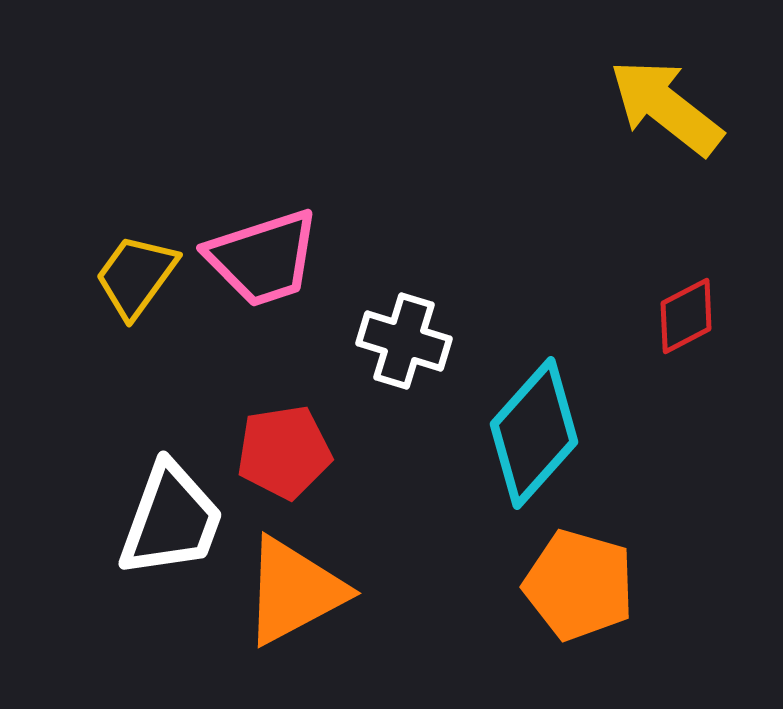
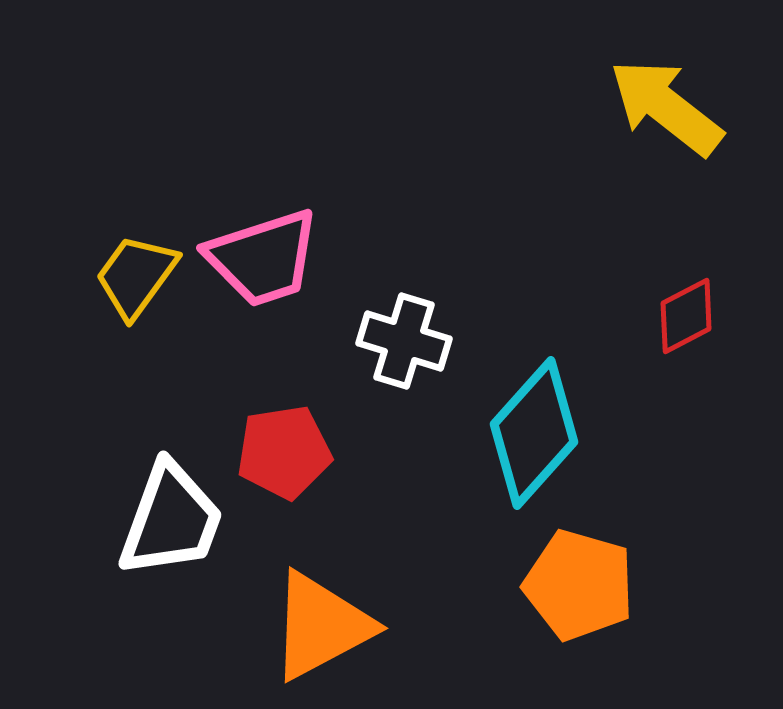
orange triangle: moved 27 px right, 35 px down
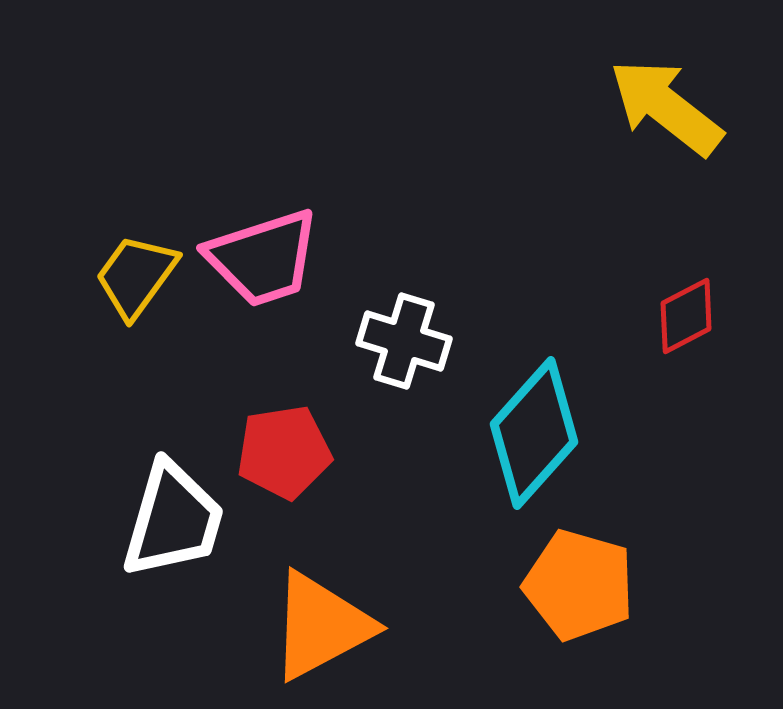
white trapezoid: moved 2 px right; rotated 4 degrees counterclockwise
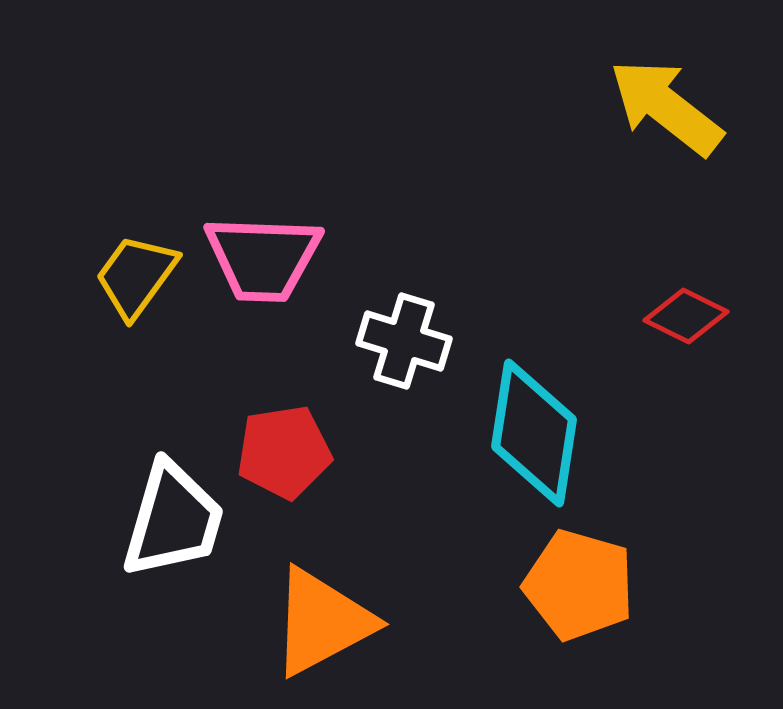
pink trapezoid: rotated 20 degrees clockwise
red diamond: rotated 54 degrees clockwise
cyan diamond: rotated 33 degrees counterclockwise
orange triangle: moved 1 px right, 4 px up
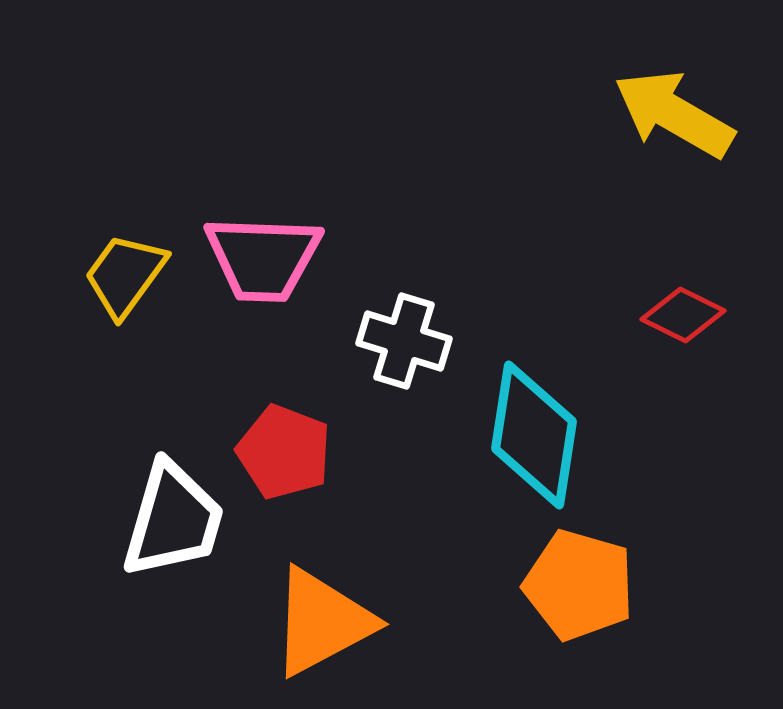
yellow arrow: moved 8 px right, 7 px down; rotated 8 degrees counterclockwise
yellow trapezoid: moved 11 px left, 1 px up
red diamond: moved 3 px left, 1 px up
cyan diamond: moved 2 px down
red pentagon: rotated 30 degrees clockwise
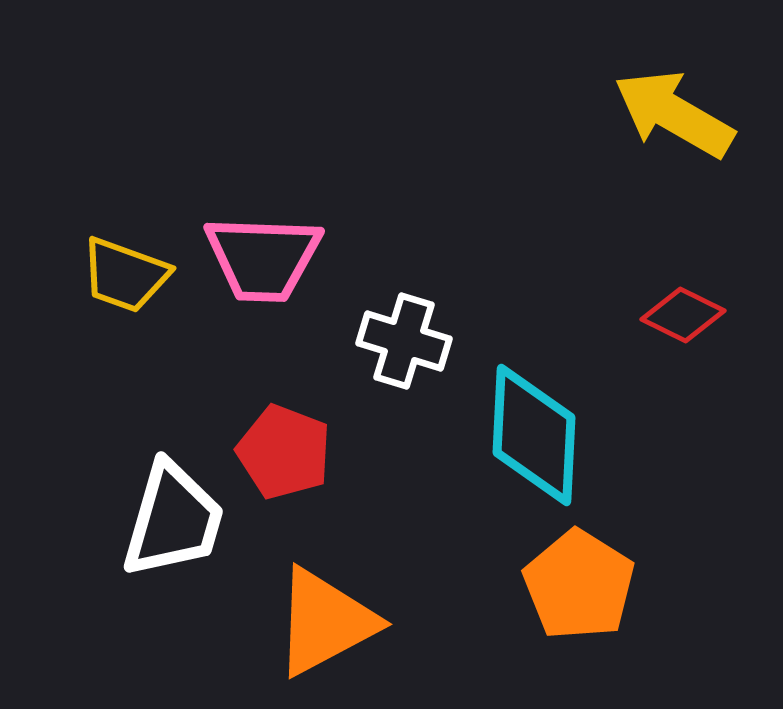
yellow trapezoid: rotated 106 degrees counterclockwise
cyan diamond: rotated 6 degrees counterclockwise
orange pentagon: rotated 16 degrees clockwise
orange triangle: moved 3 px right
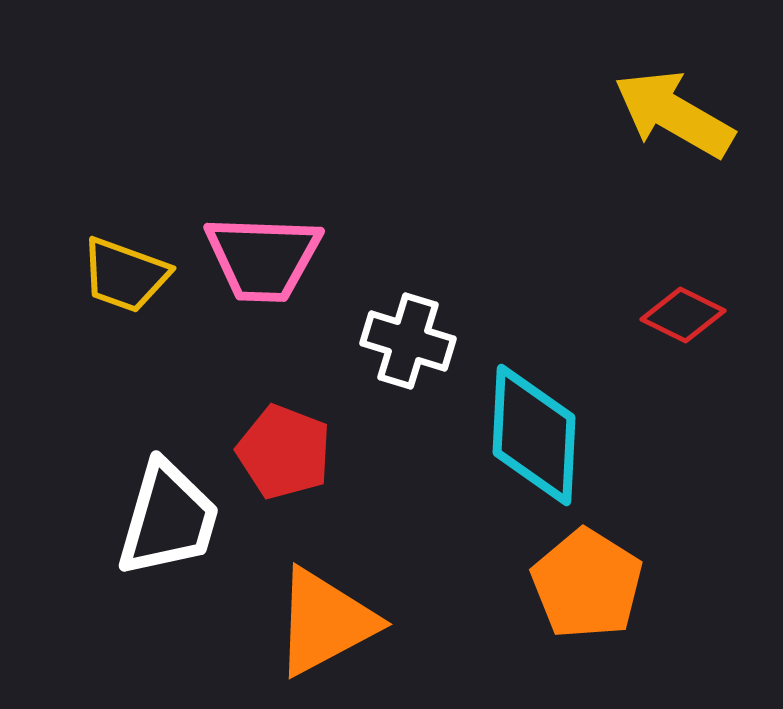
white cross: moved 4 px right
white trapezoid: moved 5 px left, 1 px up
orange pentagon: moved 8 px right, 1 px up
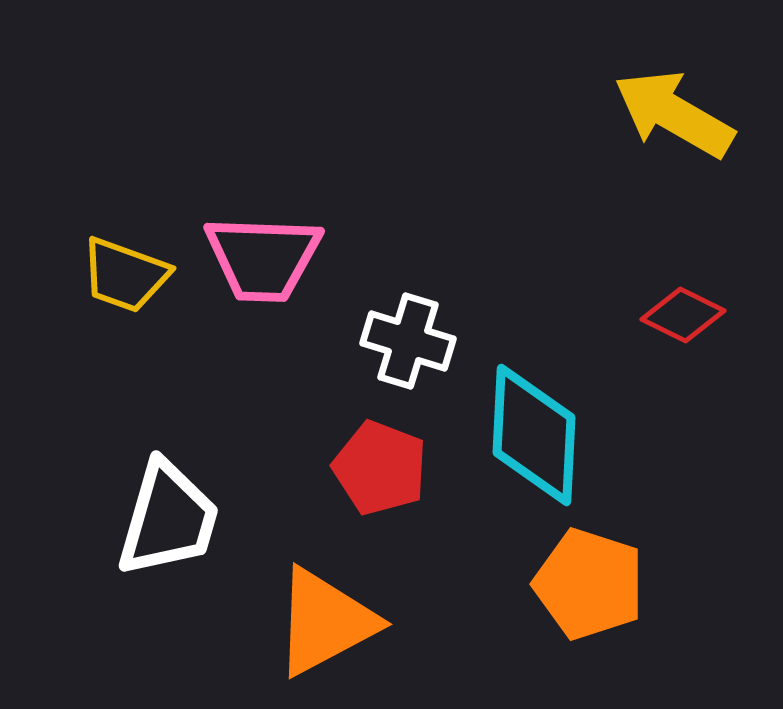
red pentagon: moved 96 px right, 16 px down
orange pentagon: moved 2 px right; rotated 14 degrees counterclockwise
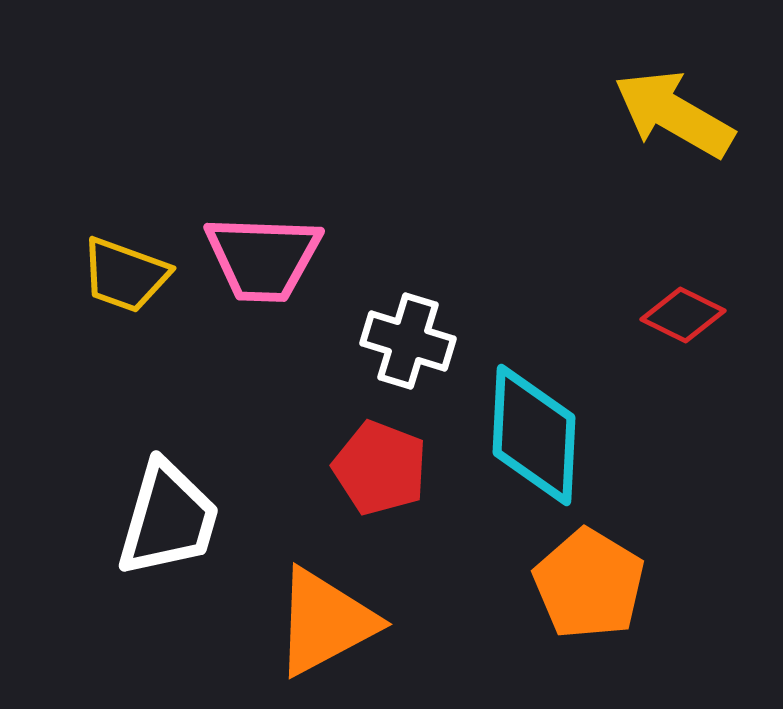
orange pentagon: rotated 13 degrees clockwise
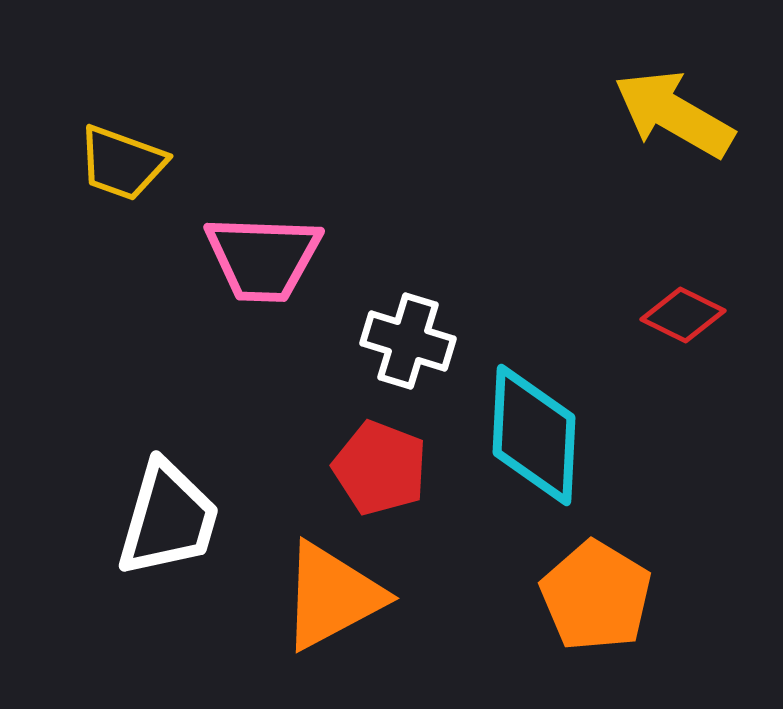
yellow trapezoid: moved 3 px left, 112 px up
orange pentagon: moved 7 px right, 12 px down
orange triangle: moved 7 px right, 26 px up
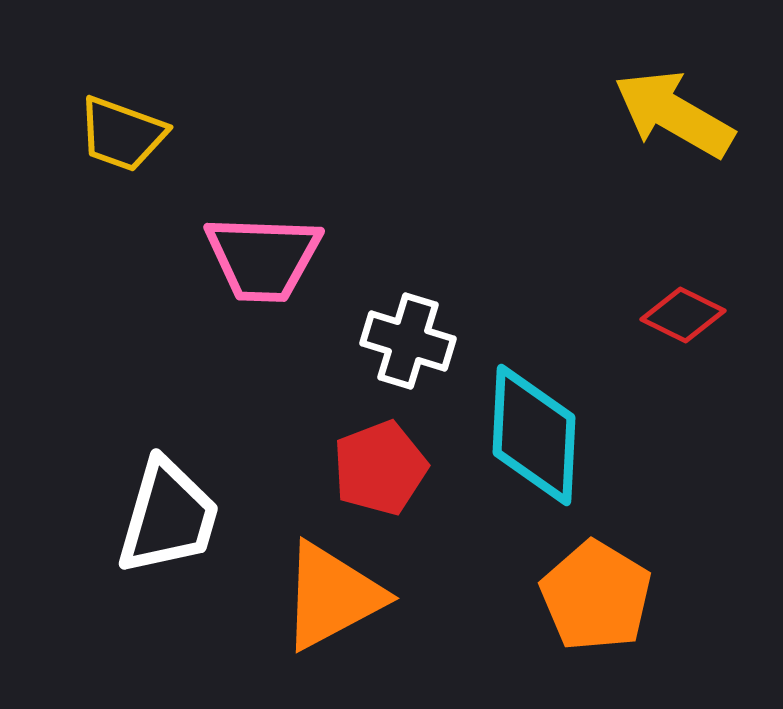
yellow trapezoid: moved 29 px up
red pentagon: rotated 30 degrees clockwise
white trapezoid: moved 2 px up
